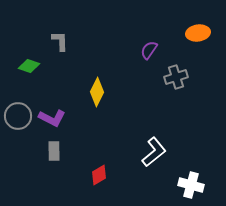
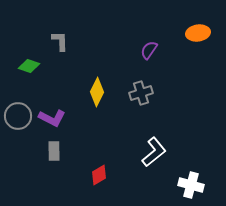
gray cross: moved 35 px left, 16 px down
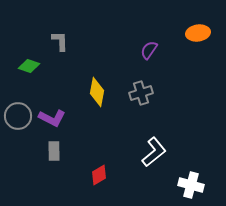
yellow diamond: rotated 16 degrees counterclockwise
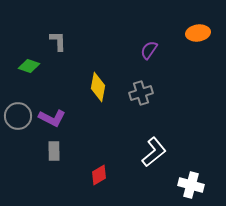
gray L-shape: moved 2 px left
yellow diamond: moved 1 px right, 5 px up
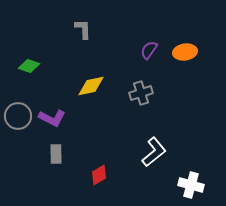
orange ellipse: moved 13 px left, 19 px down
gray L-shape: moved 25 px right, 12 px up
yellow diamond: moved 7 px left, 1 px up; rotated 68 degrees clockwise
gray rectangle: moved 2 px right, 3 px down
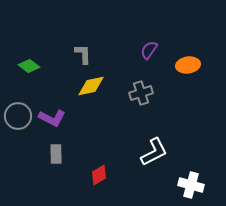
gray L-shape: moved 25 px down
orange ellipse: moved 3 px right, 13 px down
green diamond: rotated 20 degrees clockwise
white L-shape: rotated 12 degrees clockwise
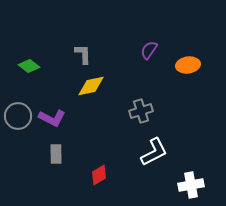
gray cross: moved 18 px down
white cross: rotated 25 degrees counterclockwise
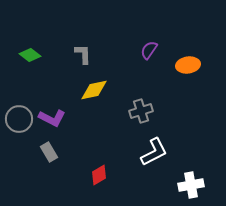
green diamond: moved 1 px right, 11 px up
yellow diamond: moved 3 px right, 4 px down
gray circle: moved 1 px right, 3 px down
gray rectangle: moved 7 px left, 2 px up; rotated 30 degrees counterclockwise
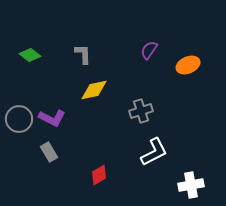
orange ellipse: rotated 15 degrees counterclockwise
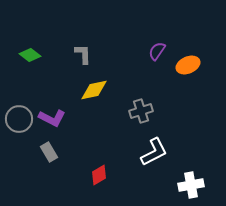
purple semicircle: moved 8 px right, 1 px down
